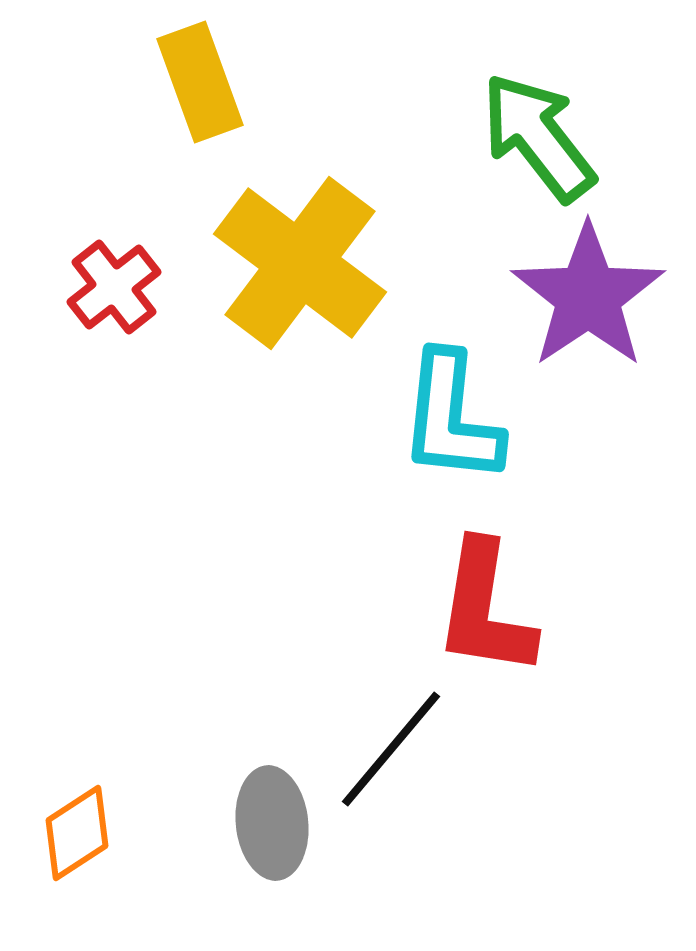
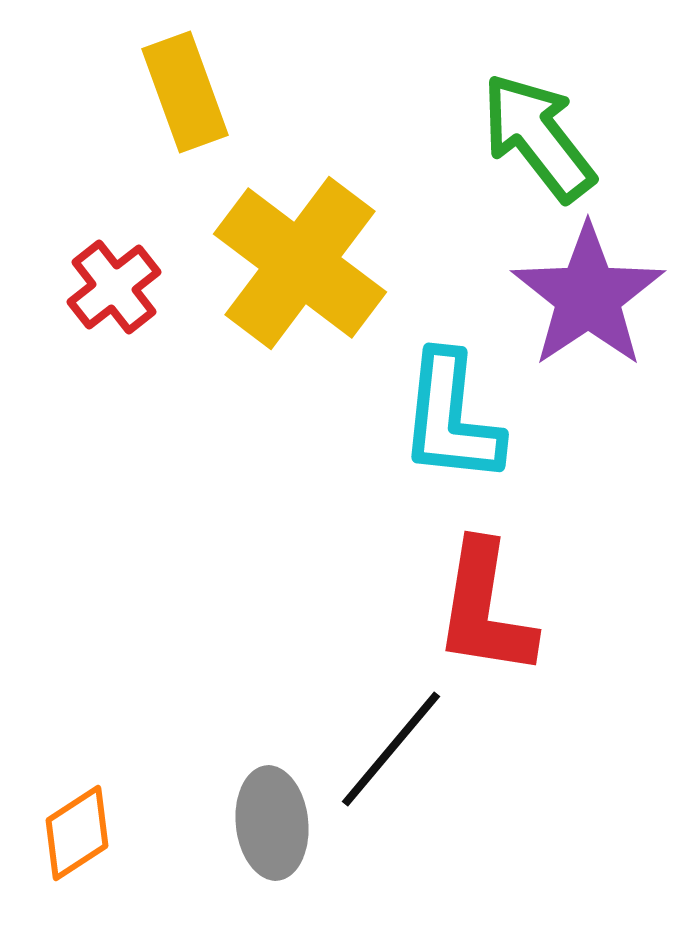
yellow rectangle: moved 15 px left, 10 px down
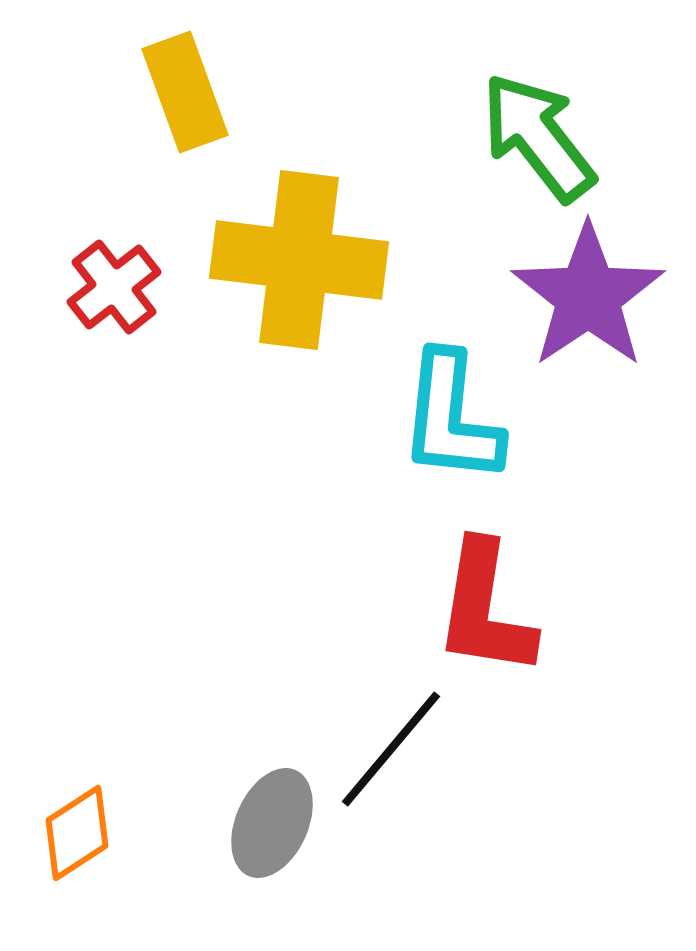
yellow cross: moved 1 px left, 3 px up; rotated 30 degrees counterclockwise
gray ellipse: rotated 30 degrees clockwise
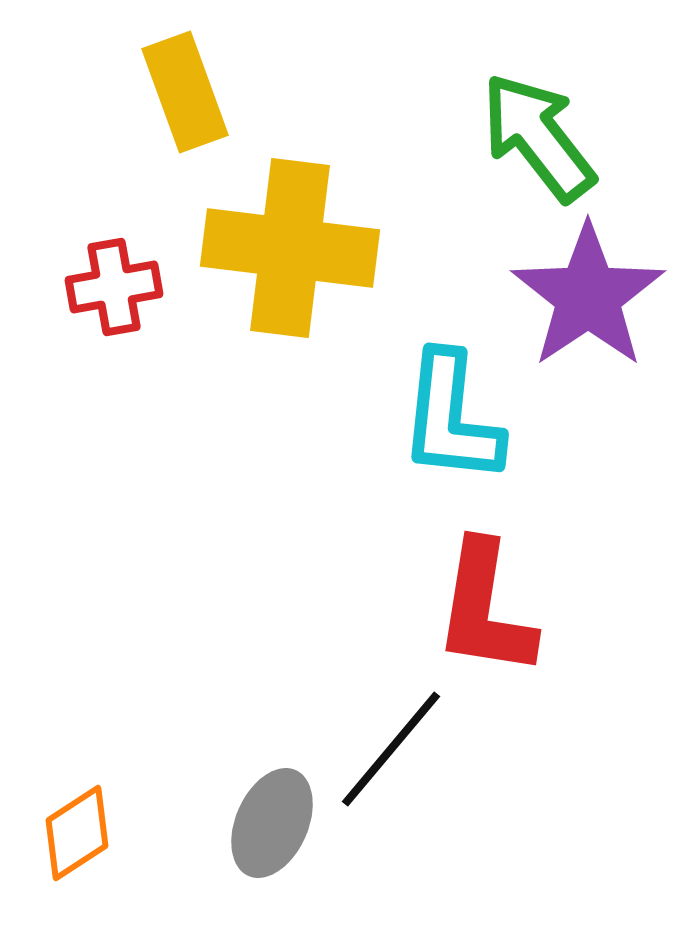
yellow cross: moved 9 px left, 12 px up
red cross: rotated 28 degrees clockwise
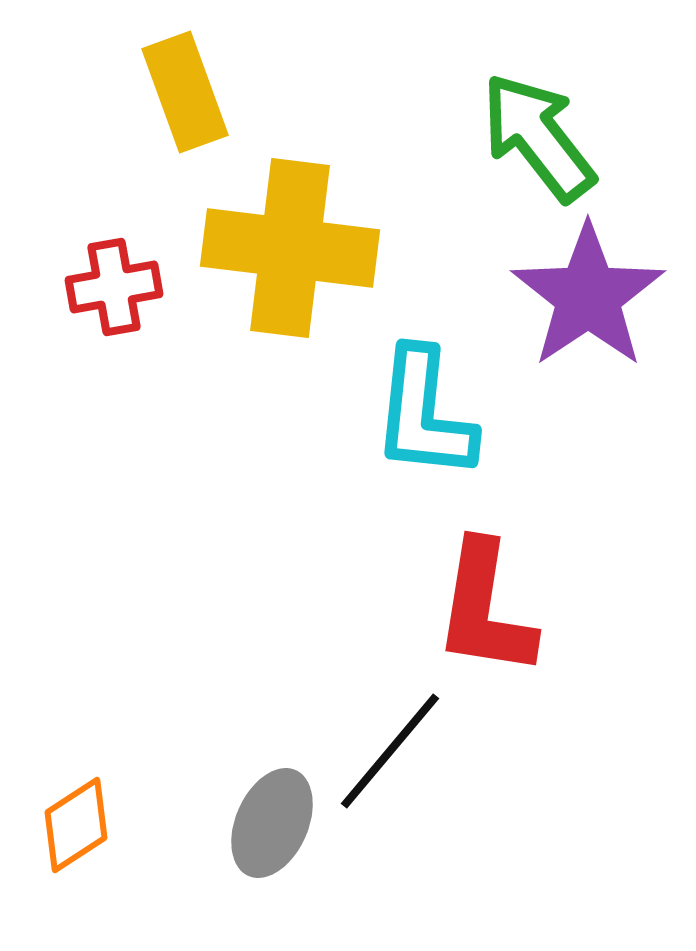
cyan L-shape: moved 27 px left, 4 px up
black line: moved 1 px left, 2 px down
orange diamond: moved 1 px left, 8 px up
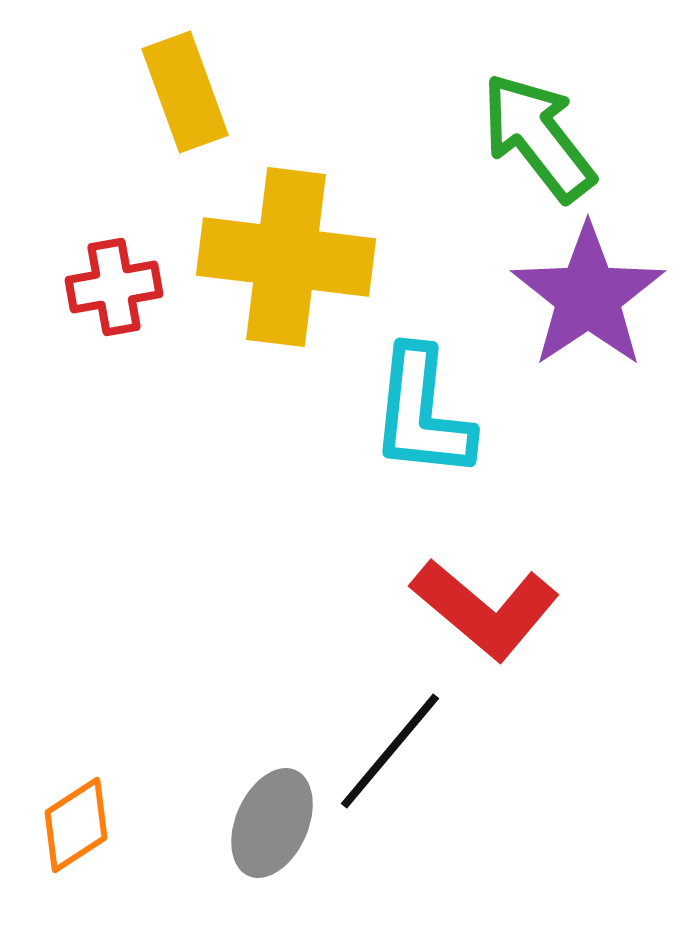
yellow cross: moved 4 px left, 9 px down
cyan L-shape: moved 2 px left, 1 px up
red L-shape: rotated 59 degrees counterclockwise
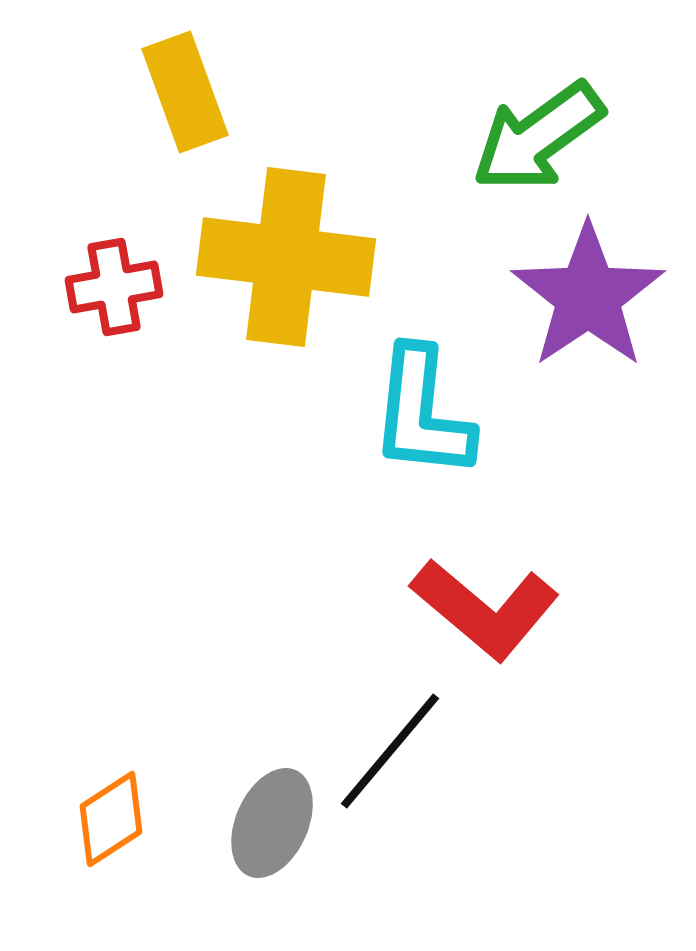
green arrow: rotated 88 degrees counterclockwise
orange diamond: moved 35 px right, 6 px up
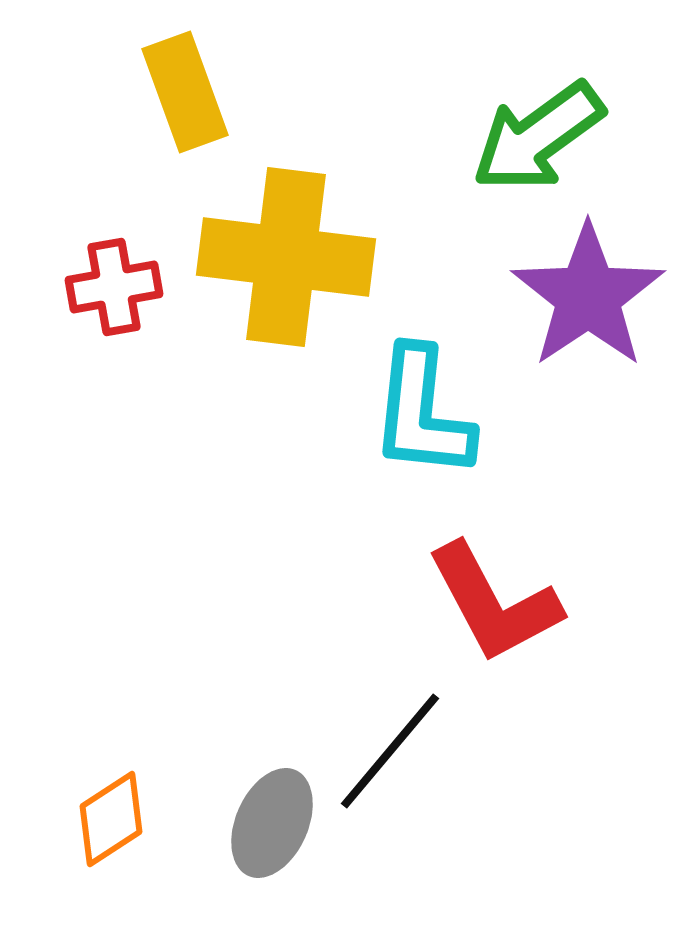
red L-shape: moved 9 px right, 6 px up; rotated 22 degrees clockwise
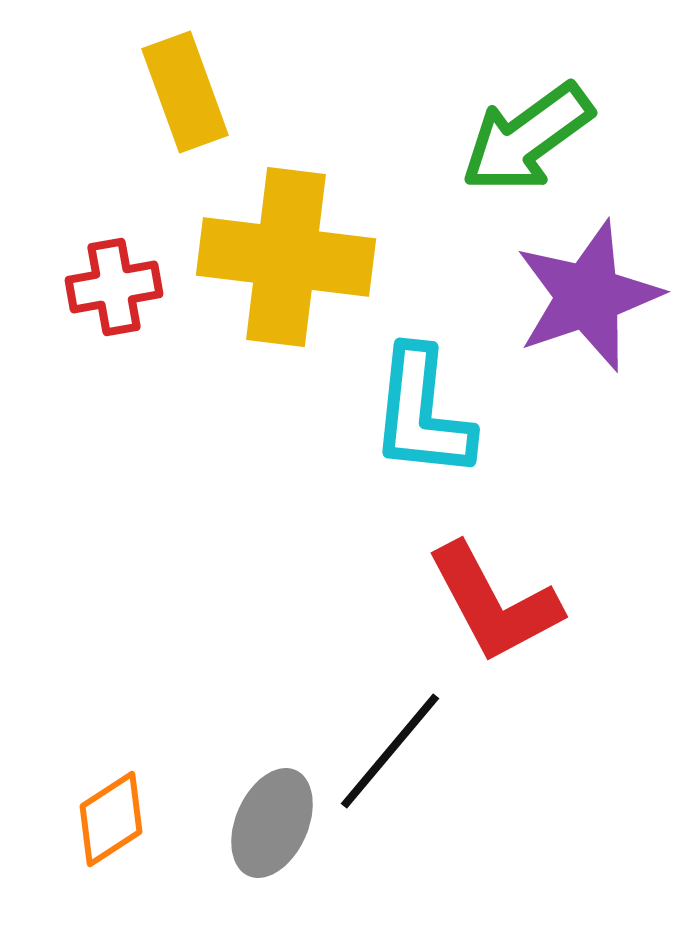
green arrow: moved 11 px left, 1 px down
purple star: rotated 15 degrees clockwise
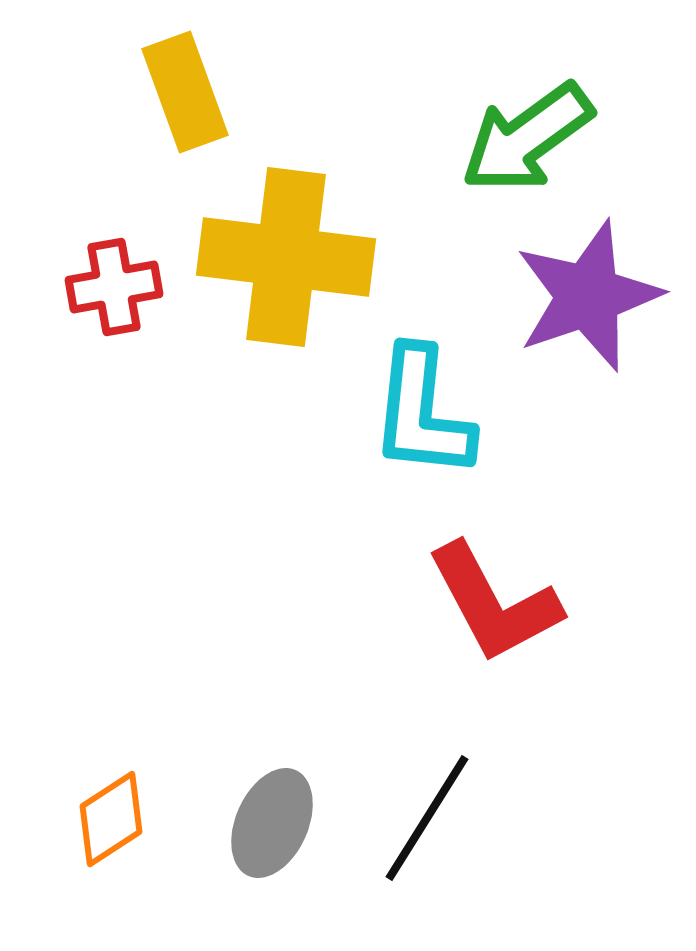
black line: moved 37 px right, 67 px down; rotated 8 degrees counterclockwise
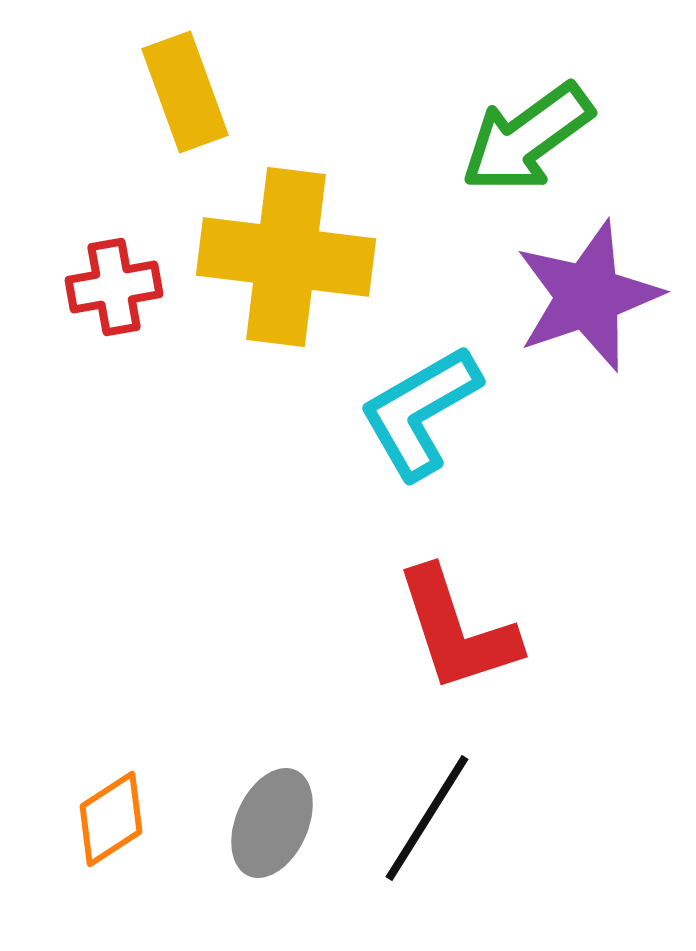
cyan L-shape: moved 2 px left, 1 px up; rotated 54 degrees clockwise
red L-shape: moved 37 px left, 27 px down; rotated 10 degrees clockwise
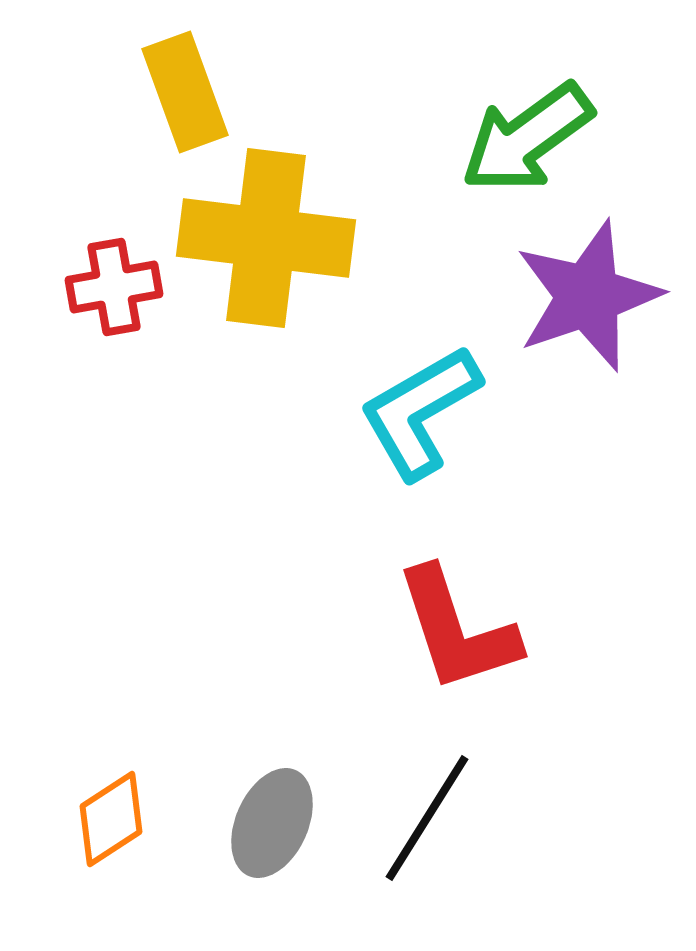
yellow cross: moved 20 px left, 19 px up
